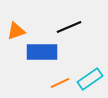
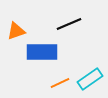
black line: moved 3 px up
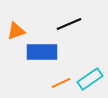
orange line: moved 1 px right
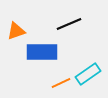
cyan rectangle: moved 2 px left, 5 px up
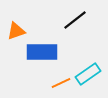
black line: moved 6 px right, 4 px up; rotated 15 degrees counterclockwise
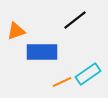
orange line: moved 1 px right, 1 px up
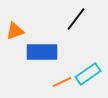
black line: moved 1 px right, 1 px up; rotated 15 degrees counterclockwise
orange triangle: moved 1 px left
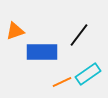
black line: moved 3 px right, 16 px down
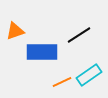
black line: rotated 20 degrees clockwise
cyan rectangle: moved 1 px right, 1 px down
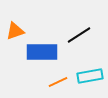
cyan rectangle: moved 1 px right, 1 px down; rotated 25 degrees clockwise
orange line: moved 4 px left
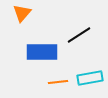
orange triangle: moved 7 px right, 18 px up; rotated 30 degrees counterclockwise
cyan rectangle: moved 2 px down
orange line: rotated 18 degrees clockwise
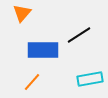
blue rectangle: moved 1 px right, 2 px up
cyan rectangle: moved 1 px down
orange line: moved 26 px left; rotated 42 degrees counterclockwise
